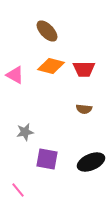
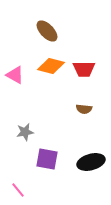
black ellipse: rotated 8 degrees clockwise
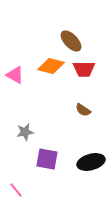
brown ellipse: moved 24 px right, 10 px down
brown semicircle: moved 1 px left, 1 px down; rotated 28 degrees clockwise
pink line: moved 2 px left
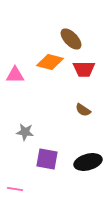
brown ellipse: moved 2 px up
orange diamond: moved 1 px left, 4 px up
pink triangle: rotated 30 degrees counterclockwise
gray star: rotated 18 degrees clockwise
black ellipse: moved 3 px left
pink line: moved 1 px left, 1 px up; rotated 42 degrees counterclockwise
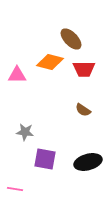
pink triangle: moved 2 px right
purple square: moved 2 px left
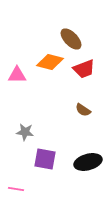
red trapezoid: rotated 20 degrees counterclockwise
pink line: moved 1 px right
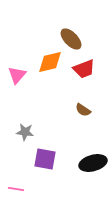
orange diamond: rotated 28 degrees counterclockwise
pink triangle: rotated 48 degrees counterclockwise
black ellipse: moved 5 px right, 1 px down
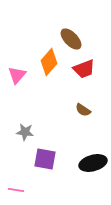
orange diamond: moved 1 px left; rotated 36 degrees counterclockwise
pink line: moved 1 px down
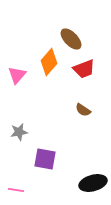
gray star: moved 6 px left; rotated 18 degrees counterclockwise
black ellipse: moved 20 px down
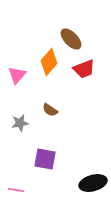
brown semicircle: moved 33 px left
gray star: moved 1 px right, 9 px up
